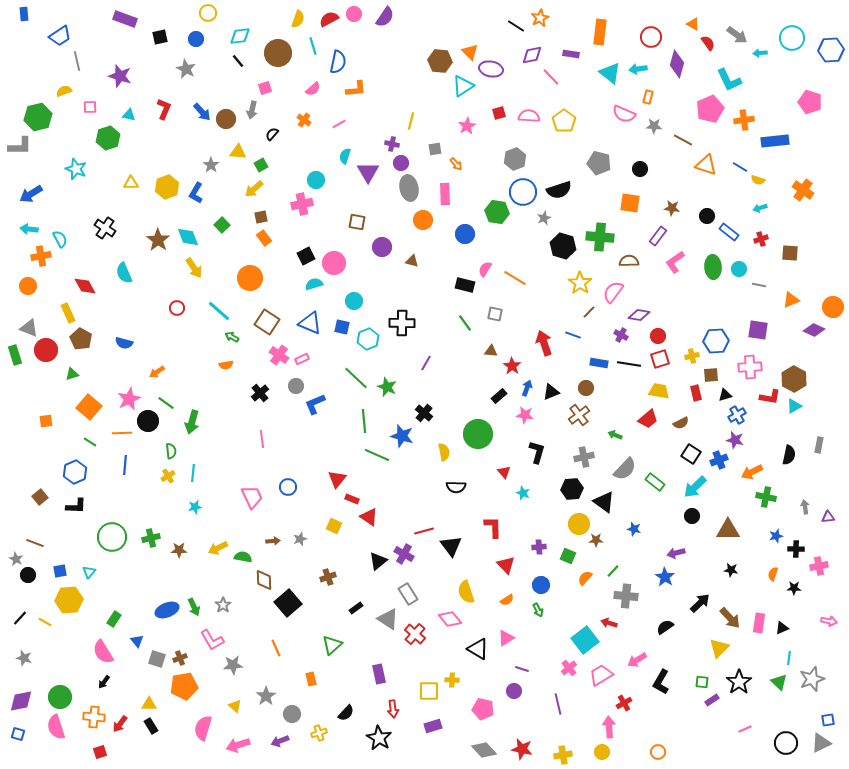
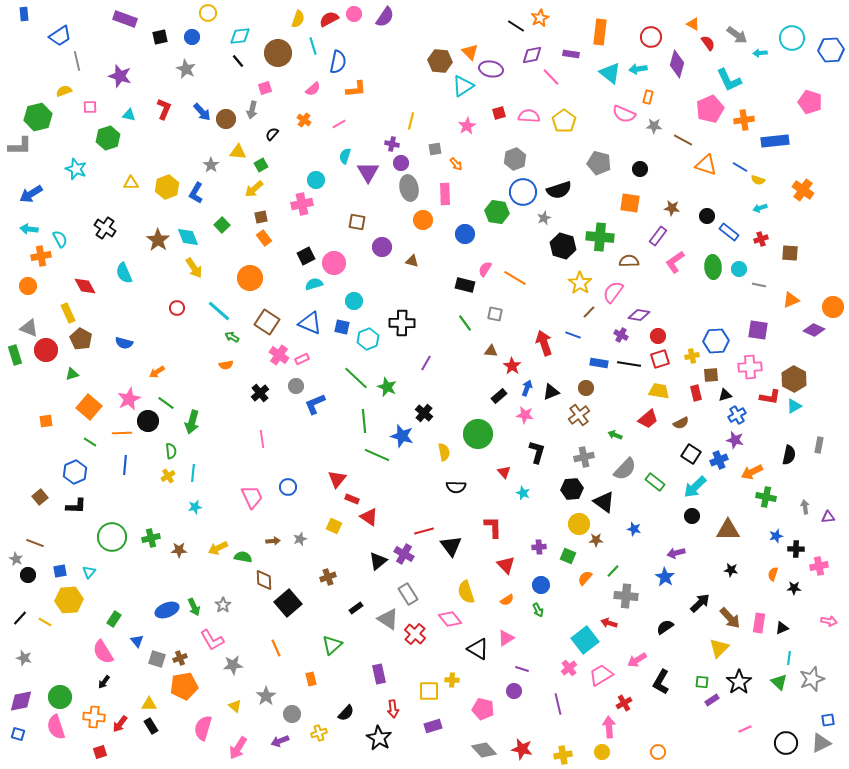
blue circle at (196, 39): moved 4 px left, 2 px up
pink arrow at (238, 745): moved 3 px down; rotated 40 degrees counterclockwise
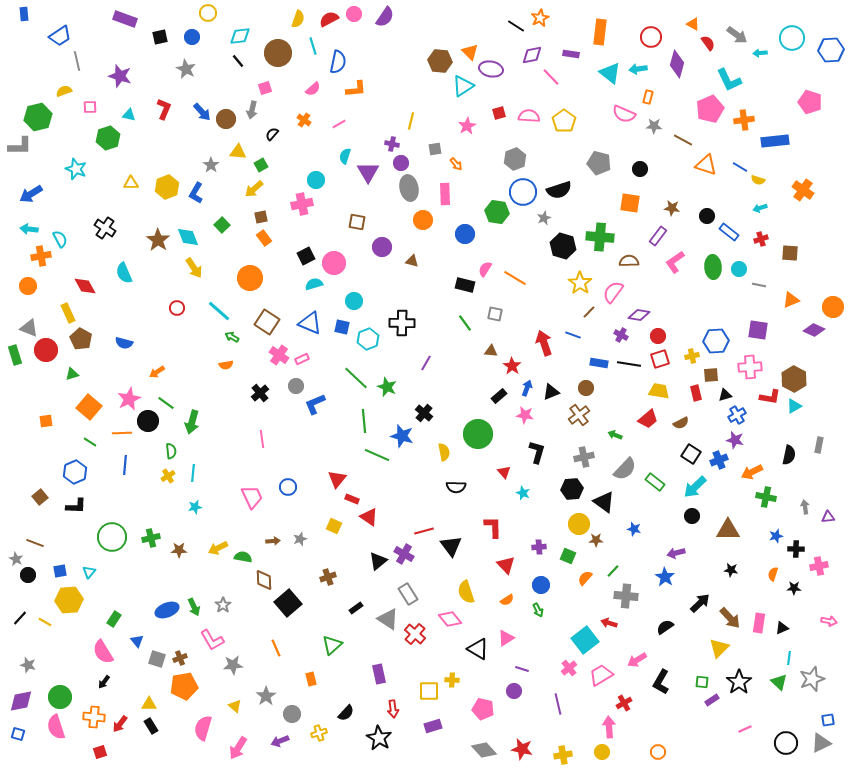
gray star at (24, 658): moved 4 px right, 7 px down
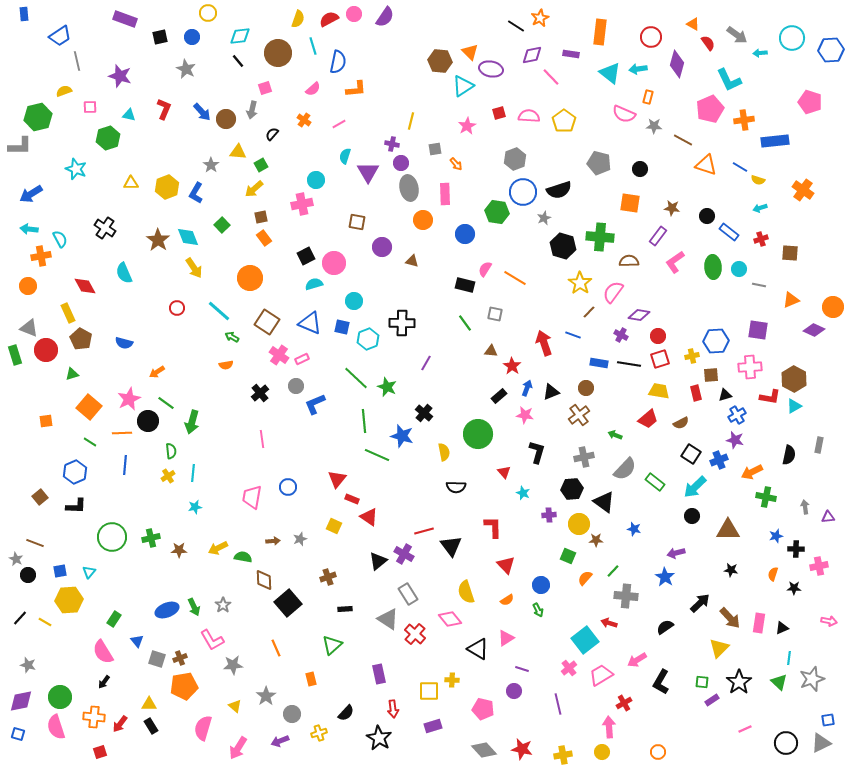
pink trapezoid at (252, 497): rotated 145 degrees counterclockwise
purple cross at (539, 547): moved 10 px right, 32 px up
black rectangle at (356, 608): moved 11 px left, 1 px down; rotated 32 degrees clockwise
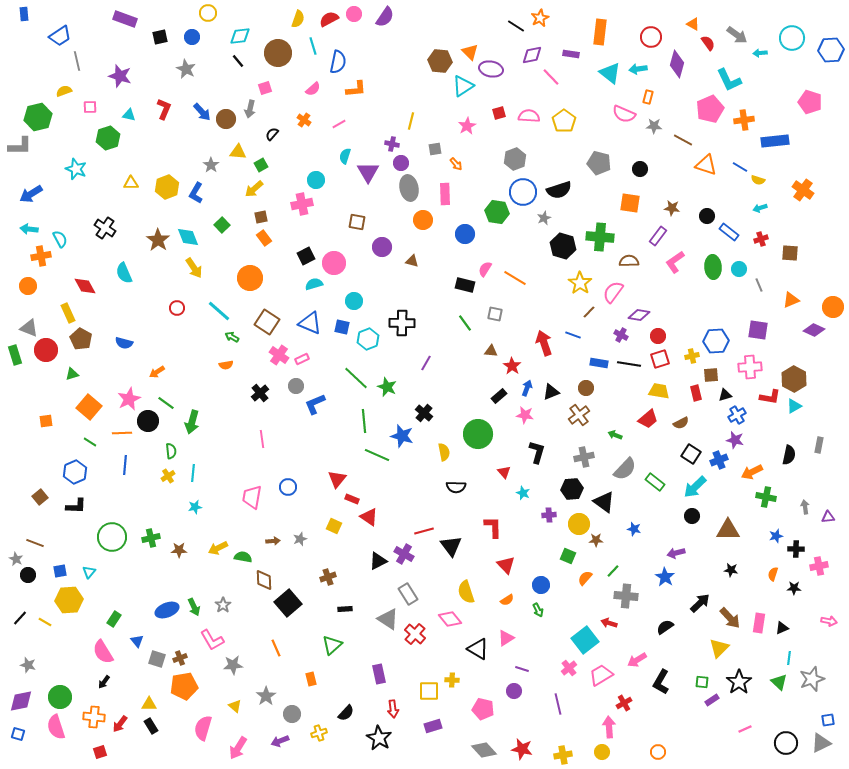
gray arrow at (252, 110): moved 2 px left, 1 px up
gray line at (759, 285): rotated 56 degrees clockwise
black triangle at (378, 561): rotated 12 degrees clockwise
